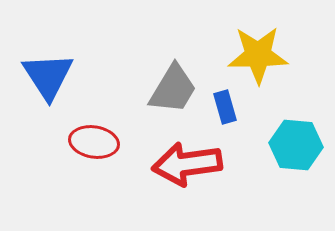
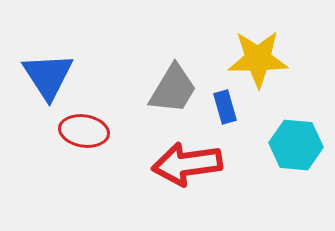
yellow star: moved 4 px down
red ellipse: moved 10 px left, 11 px up
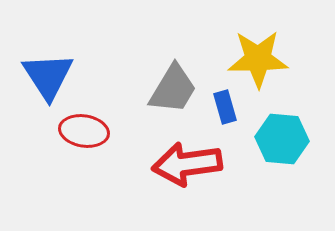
cyan hexagon: moved 14 px left, 6 px up
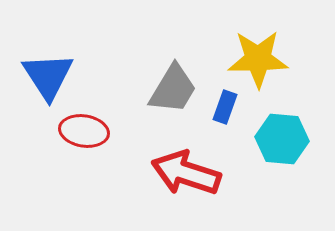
blue rectangle: rotated 36 degrees clockwise
red arrow: moved 1 px left, 9 px down; rotated 26 degrees clockwise
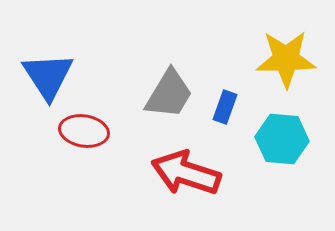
yellow star: moved 28 px right
gray trapezoid: moved 4 px left, 5 px down
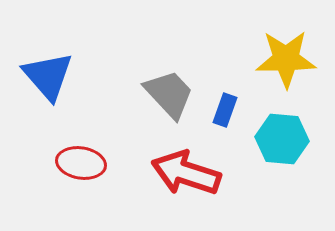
blue triangle: rotated 8 degrees counterclockwise
gray trapezoid: rotated 74 degrees counterclockwise
blue rectangle: moved 3 px down
red ellipse: moved 3 px left, 32 px down
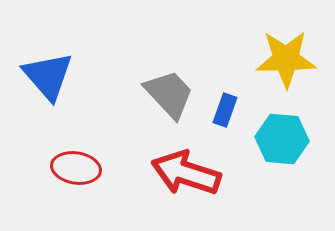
red ellipse: moved 5 px left, 5 px down
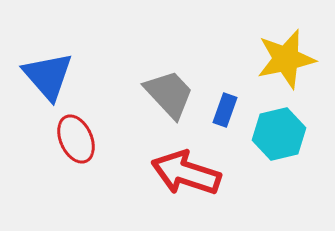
yellow star: rotated 12 degrees counterclockwise
cyan hexagon: moved 3 px left, 5 px up; rotated 18 degrees counterclockwise
red ellipse: moved 29 px up; rotated 57 degrees clockwise
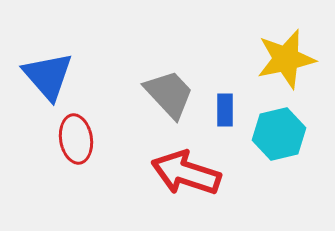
blue rectangle: rotated 20 degrees counterclockwise
red ellipse: rotated 15 degrees clockwise
